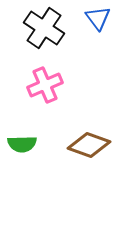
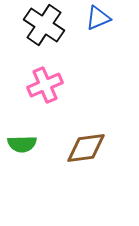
blue triangle: rotated 44 degrees clockwise
black cross: moved 3 px up
brown diamond: moved 3 px left, 3 px down; rotated 27 degrees counterclockwise
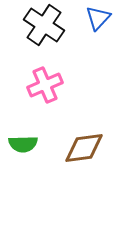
blue triangle: rotated 24 degrees counterclockwise
green semicircle: moved 1 px right
brown diamond: moved 2 px left
